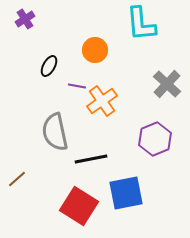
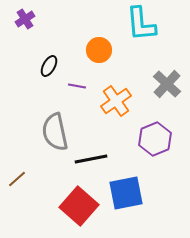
orange circle: moved 4 px right
orange cross: moved 14 px right
red square: rotated 9 degrees clockwise
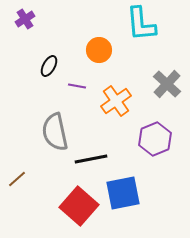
blue square: moved 3 px left
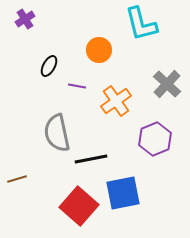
cyan L-shape: rotated 9 degrees counterclockwise
gray semicircle: moved 2 px right, 1 px down
brown line: rotated 24 degrees clockwise
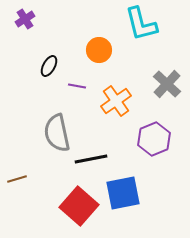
purple hexagon: moved 1 px left
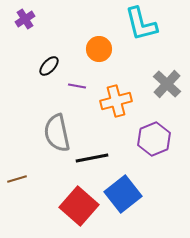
orange circle: moved 1 px up
black ellipse: rotated 15 degrees clockwise
orange cross: rotated 20 degrees clockwise
black line: moved 1 px right, 1 px up
blue square: moved 1 px down; rotated 27 degrees counterclockwise
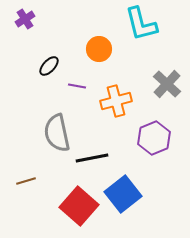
purple hexagon: moved 1 px up
brown line: moved 9 px right, 2 px down
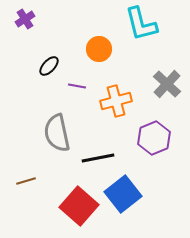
black line: moved 6 px right
